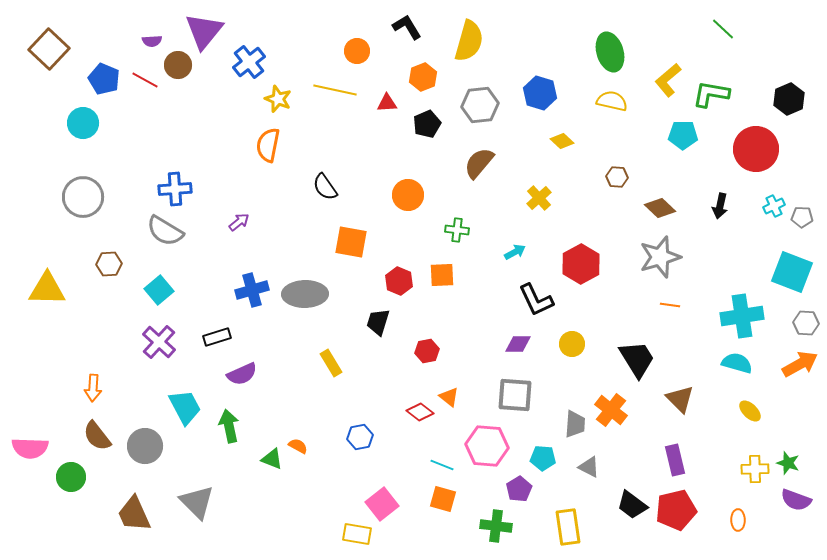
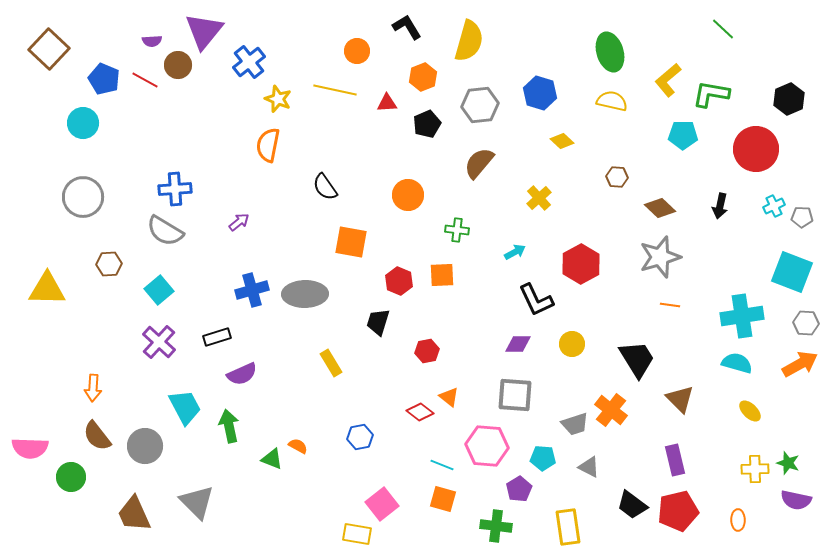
gray trapezoid at (575, 424): rotated 68 degrees clockwise
purple semicircle at (796, 500): rotated 8 degrees counterclockwise
red pentagon at (676, 510): moved 2 px right, 1 px down
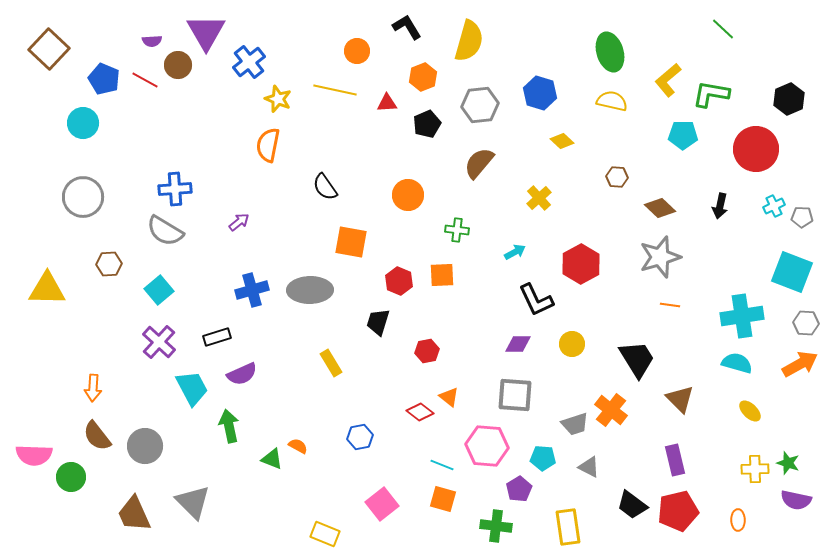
purple triangle at (204, 31): moved 2 px right, 1 px down; rotated 9 degrees counterclockwise
gray ellipse at (305, 294): moved 5 px right, 4 px up
cyan trapezoid at (185, 407): moved 7 px right, 19 px up
pink semicircle at (30, 448): moved 4 px right, 7 px down
gray triangle at (197, 502): moved 4 px left
yellow rectangle at (357, 534): moved 32 px left; rotated 12 degrees clockwise
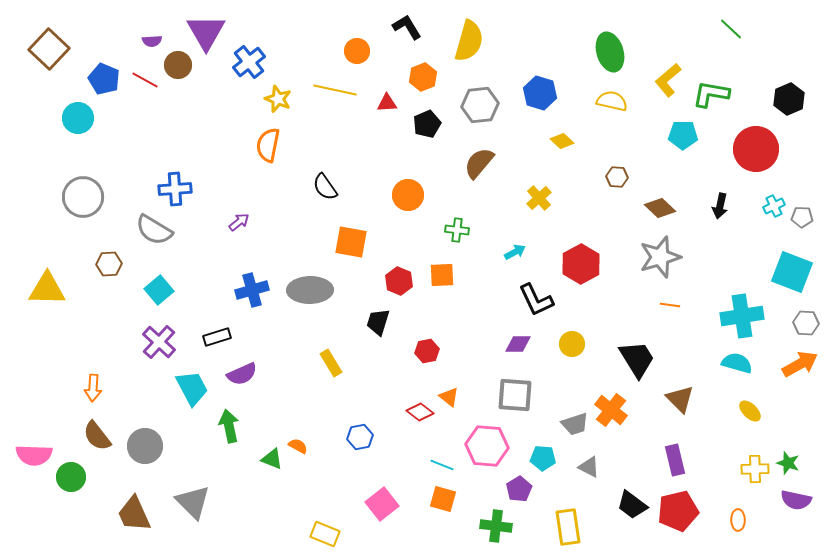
green line at (723, 29): moved 8 px right
cyan circle at (83, 123): moved 5 px left, 5 px up
gray semicircle at (165, 231): moved 11 px left, 1 px up
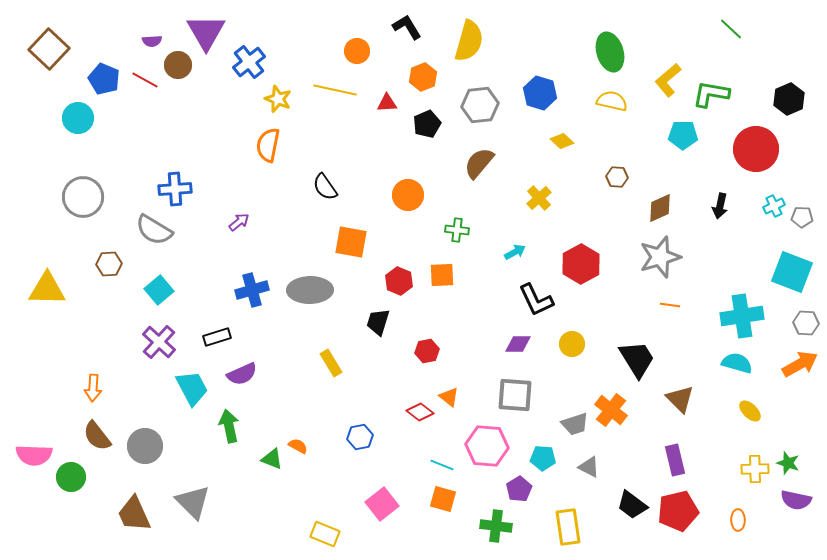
brown diamond at (660, 208): rotated 68 degrees counterclockwise
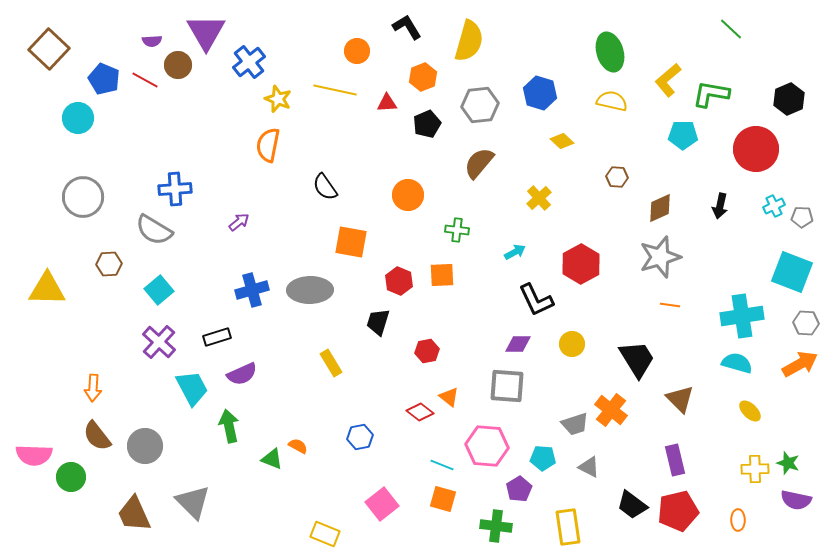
gray square at (515, 395): moved 8 px left, 9 px up
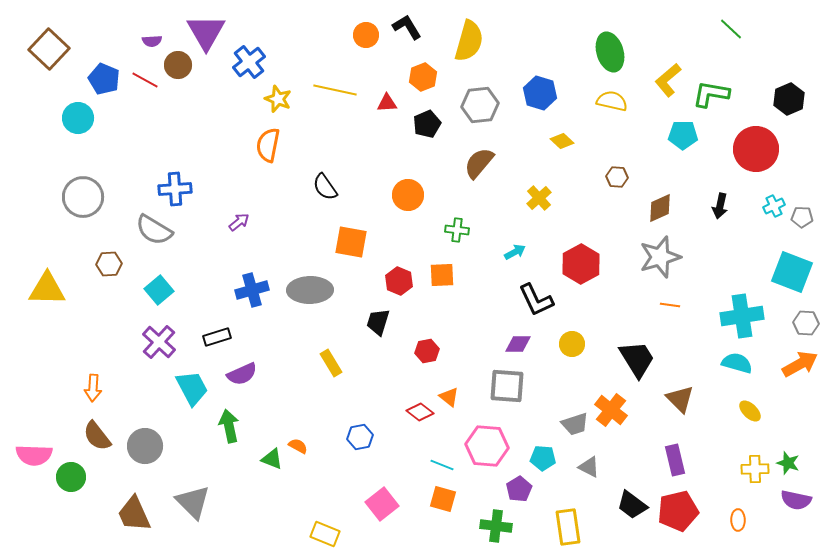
orange circle at (357, 51): moved 9 px right, 16 px up
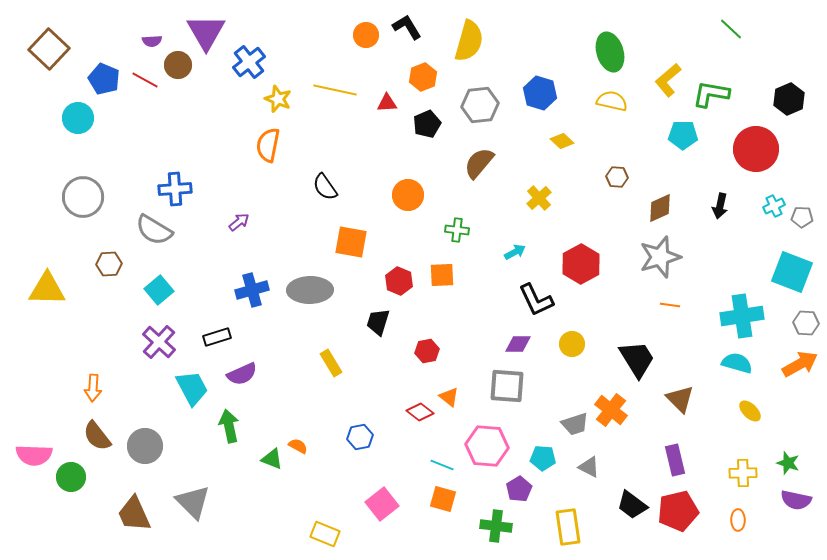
yellow cross at (755, 469): moved 12 px left, 4 px down
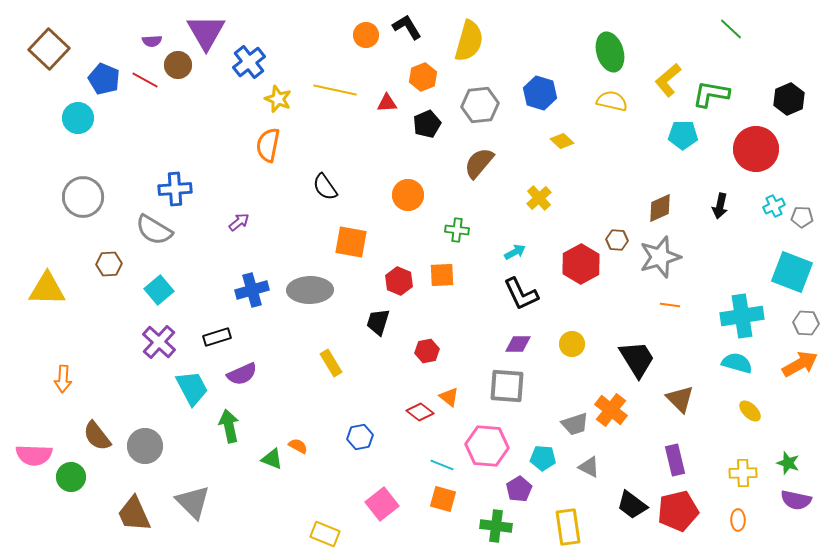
brown hexagon at (617, 177): moved 63 px down
black L-shape at (536, 300): moved 15 px left, 6 px up
orange arrow at (93, 388): moved 30 px left, 9 px up
